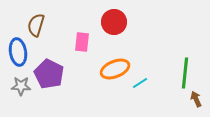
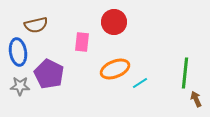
brown semicircle: rotated 120 degrees counterclockwise
gray star: moved 1 px left
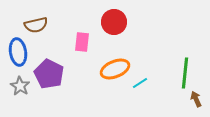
gray star: rotated 30 degrees clockwise
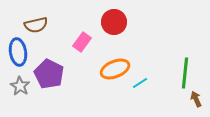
pink rectangle: rotated 30 degrees clockwise
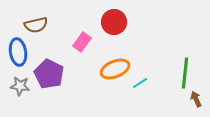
gray star: rotated 24 degrees counterclockwise
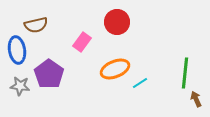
red circle: moved 3 px right
blue ellipse: moved 1 px left, 2 px up
purple pentagon: rotated 8 degrees clockwise
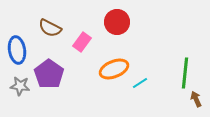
brown semicircle: moved 14 px right, 3 px down; rotated 40 degrees clockwise
orange ellipse: moved 1 px left
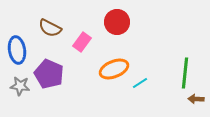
purple pentagon: rotated 12 degrees counterclockwise
brown arrow: rotated 63 degrees counterclockwise
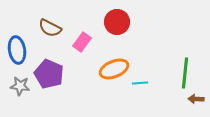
cyan line: rotated 28 degrees clockwise
